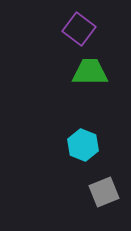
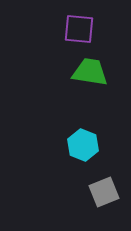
purple square: rotated 32 degrees counterclockwise
green trapezoid: rotated 9 degrees clockwise
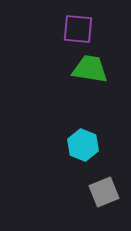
purple square: moved 1 px left
green trapezoid: moved 3 px up
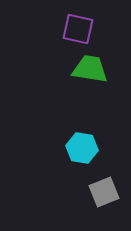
purple square: rotated 8 degrees clockwise
cyan hexagon: moved 1 px left, 3 px down; rotated 12 degrees counterclockwise
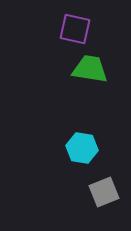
purple square: moved 3 px left
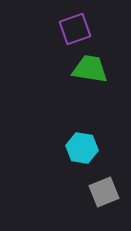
purple square: rotated 32 degrees counterclockwise
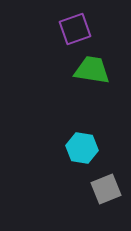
green trapezoid: moved 2 px right, 1 px down
gray square: moved 2 px right, 3 px up
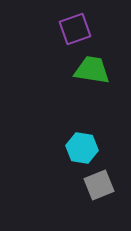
gray square: moved 7 px left, 4 px up
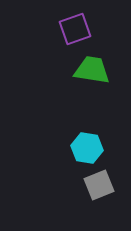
cyan hexagon: moved 5 px right
